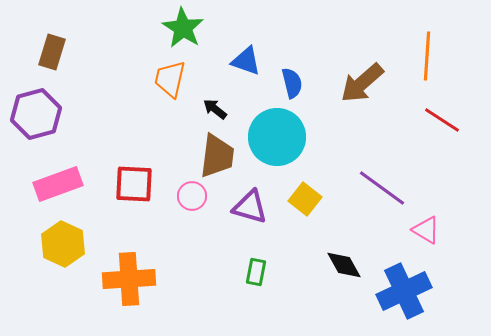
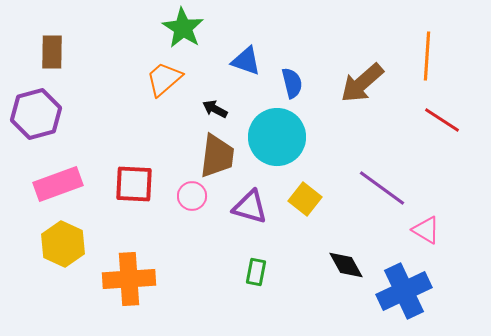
brown rectangle: rotated 16 degrees counterclockwise
orange trapezoid: moved 6 px left; rotated 36 degrees clockwise
black arrow: rotated 10 degrees counterclockwise
black diamond: moved 2 px right
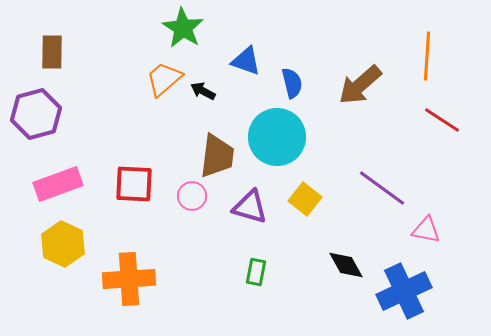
brown arrow: moved 2 px left, 2 px down
black arrow: moved 12 px left, 18 px up
pink triangle: rotated 20 degrees counterclockwise
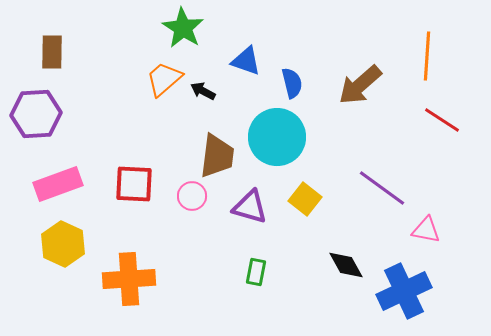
purple hexagon: rotated 12 degrees clockwise
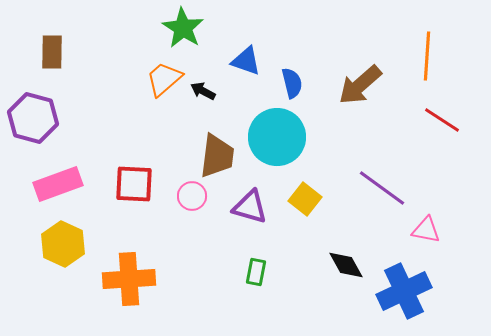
purple hexagon: moved 3 px left, 4 px down; rotated 18 degrees clockwise
